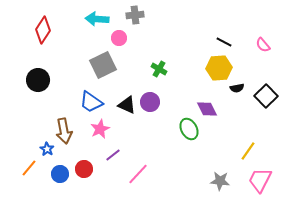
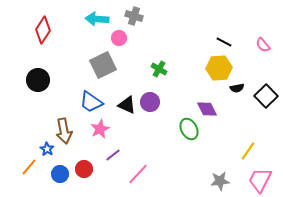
gray cross: moved 1 px left, 1 px down; rotated 24 degrees clockwise
orange line: moved 1 px up
gray star: rotated 12 degrees counterclockwise
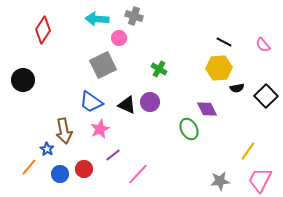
black circle: moved 15 px left
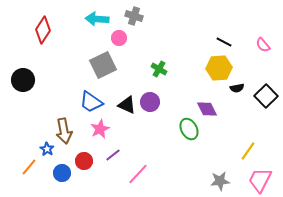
red circle: moved 8 px up
blue circle: moved 2 px right, 1 px up
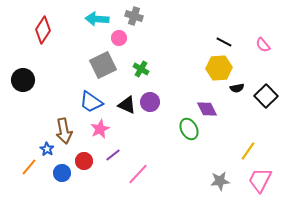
green cross: moved 18 px left
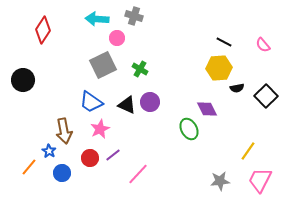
pink circle: moved 2 px left
green cross: moved 1 px left
blue star: moved 2 px right, 2 px down
red circle: moved 6 px right, 3 px up
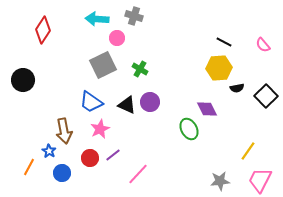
orange line: rotated 12 degrees counterclockwise
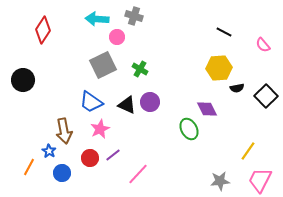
pink circle: moved 1 px up
black line: moved 10 px up
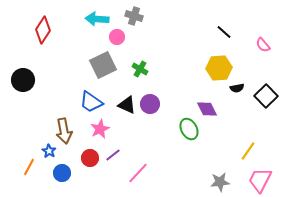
black line: rotated 14 degrees clockwise
purple circle: moved 2 px down
pink line: moved 1 px up
gray star: moved 1 px down
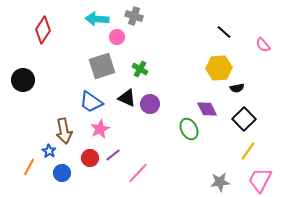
gray square: moved 1 px left, 1 px down; rotated 8 degrees clockwise
black square: moved 22 px left, 23 px down
black triangle: moved 7 px up
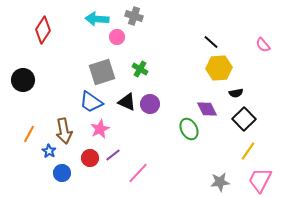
black line: moved 13 px left, 10 px down
gray square: moved 6 px down
black semicircle: moved 1 px left, 5 px down
black triangle: moved 4 px down
orange line: moved 33 px up
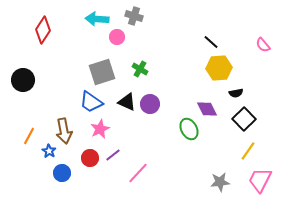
orange line: moved 2 px down
